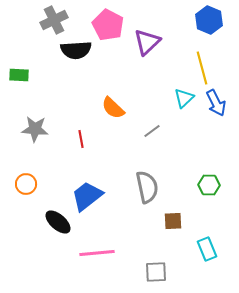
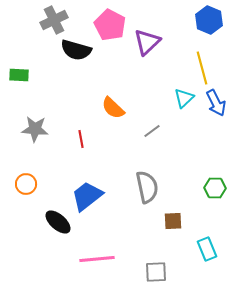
pink pentagon: moved 2 px right
black semicircle: rotated 20 degrees clockwise
green hexagon: moved 6 px right, 3 px down
pink line: moved 6 px down
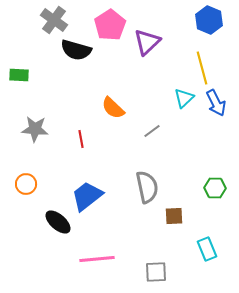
gray cross: rotated 28 degrees counterclockwise
pink pentagon: rotated 12 degrees clockwise
brown square: moved 1 px right, 5 px up
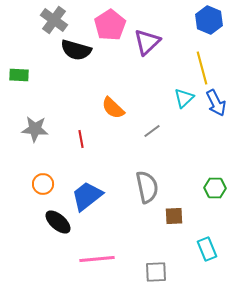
orange circle: moved 17 px right
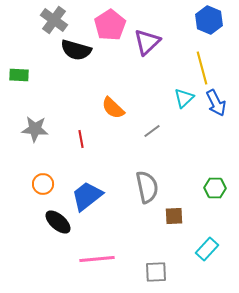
cyan rectangle: rotated 65 degrees clockwise
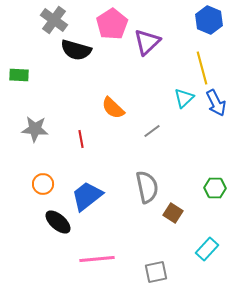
pink pentagon: moved 2 px right, 1 px up
brown square: moved 1 px left, 3 px up; rotated 36 degrees clockwise
gray square: rotated 10 degrees counterclockwise
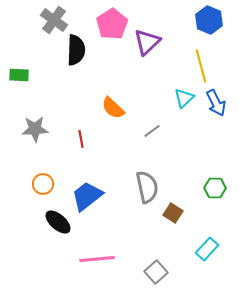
black semicircle: rotated 104 degrees counterclockwise
yellow line: moved 1 px left, 2 px up
gray star: rotated 8 degrees counterclockwise
gray square: rotated 30 degrees counterclockwise
